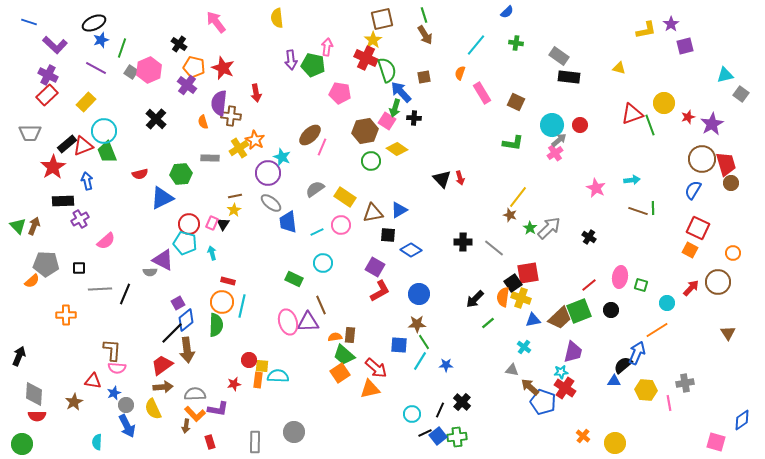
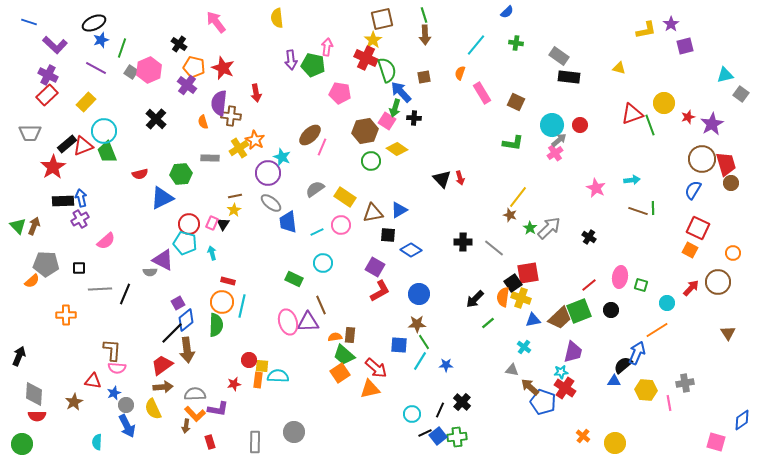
brown arrow at (425, 35): rotated 30 degrees clockwise
blue arrow at (87, 181): moved 6 px left, 17 px down
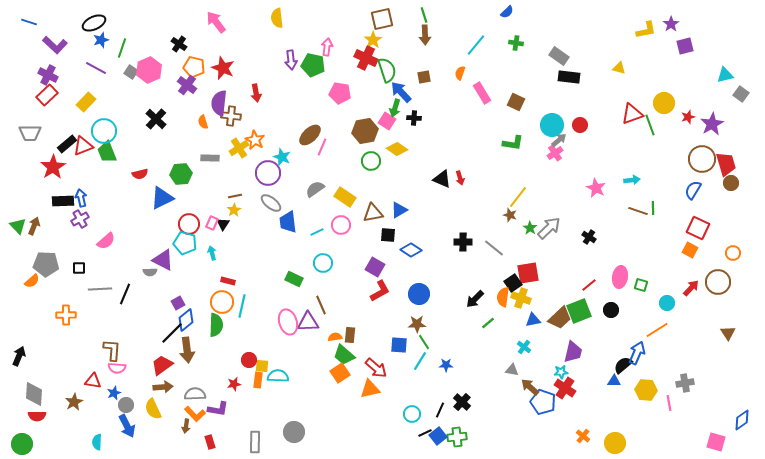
black triangle at (442, 179): rotated 24 degrees counterclockwise
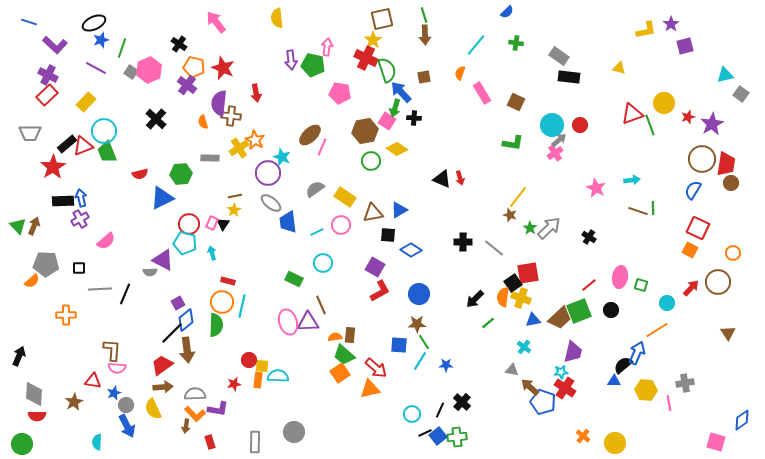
red trapezoid at (726, 164): rotated 25 degrees clockwise
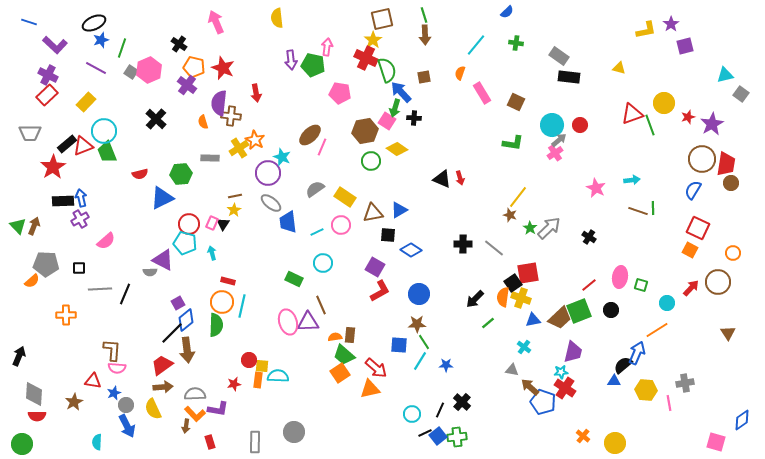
pink arrow at (216, 22): rotated 15 degrees clockwise
black cross at (463, 242): moved 2 px down
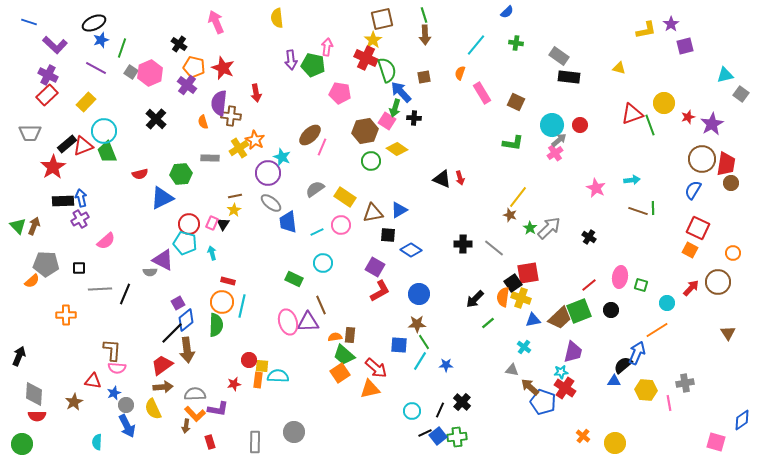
pink hexagon at (149, 70): moved 1 px right, 3 px down
cyan circle at (412, 414): moved 3 px up
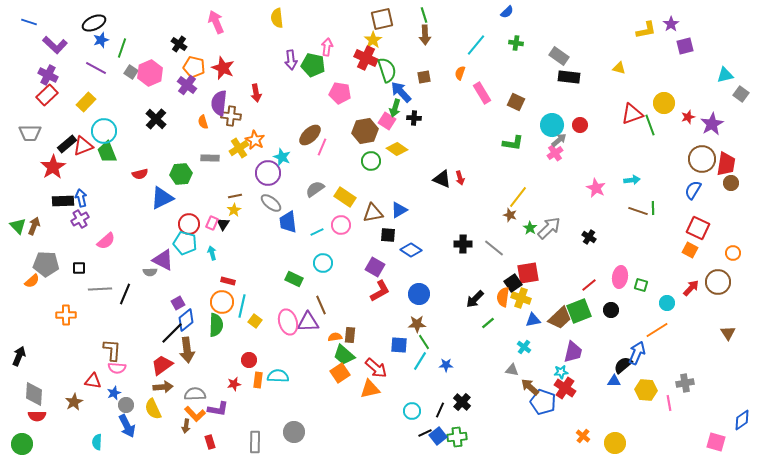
yellow square at (262, 366): moved 7 px left, 45 px up; rotated 32 degrees clockwise
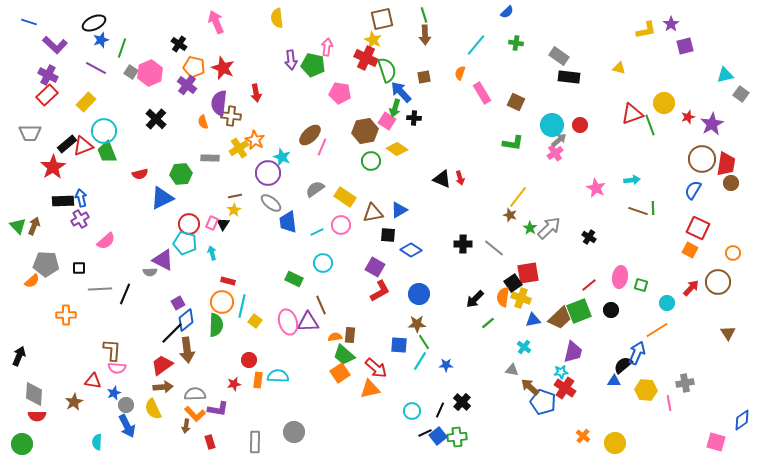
yellow star at (373, 40): rotated 12 degrees counterclockwise
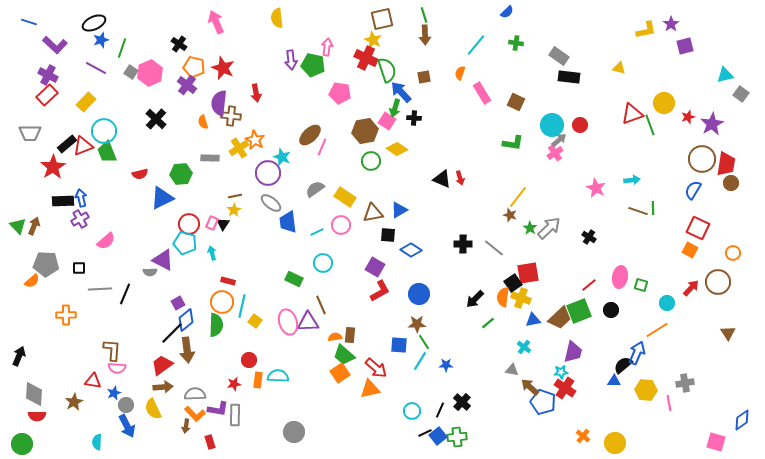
gray rectangle at (255, 442): moved 20 px left, 27 px up
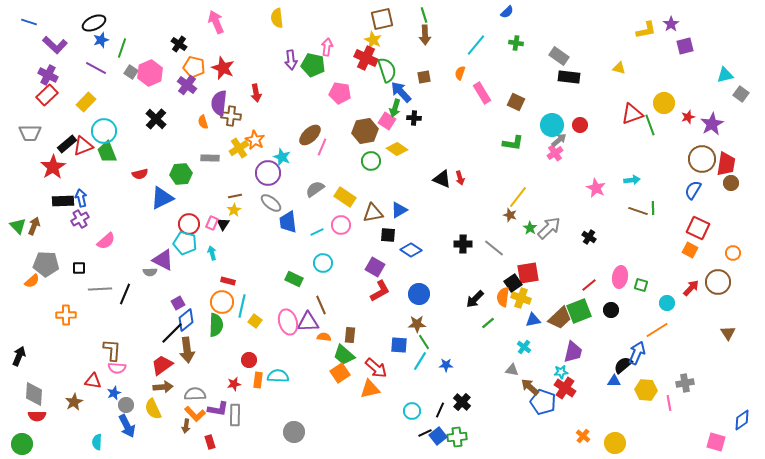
orange semicircle at (335, 337): moved 11 px left; rotated 16 degrees clockwise
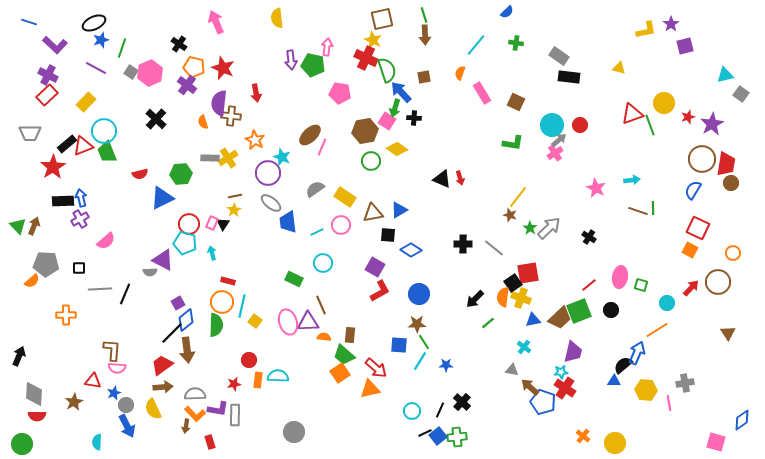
yellow cross at (239, 148): moved 11 px left, 10 px down
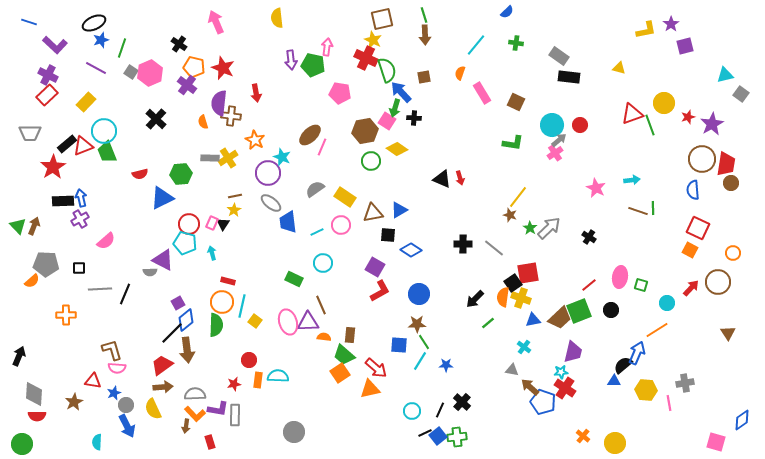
blue semicircle at (693, 190): rotated 36 degrees counterclockwise
brown L-shape at (112, 350): rotated 20 degrees counterclockwise
